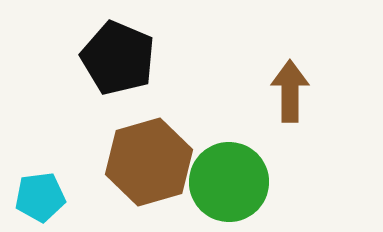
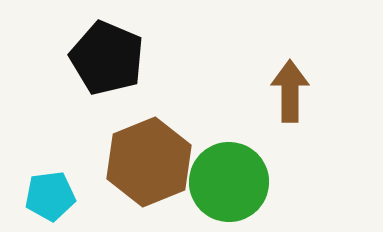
black pentagon: moved 11 px left
brown hexagon: rotated 6 degrees counterclockwise
cyan pentagon: moved 10 px right, 1 px up
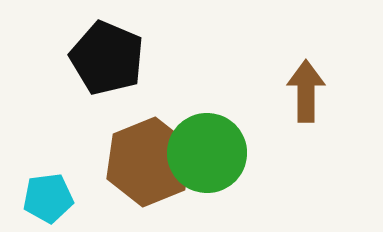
brown arrow: moved 16 px right
green circle: moved 22 px left, 29 px up
cyan pentagon: moved 2 px left, 2 px down
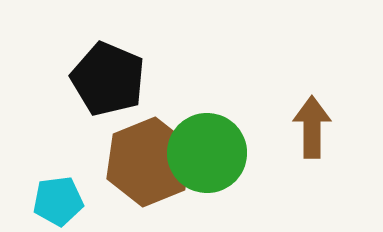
black pentagon: moved 1 px right, 21 px down
brown arrow: moved 6 px right, 36 px down
cyan pentagon: moved 10 px right, 3 px down
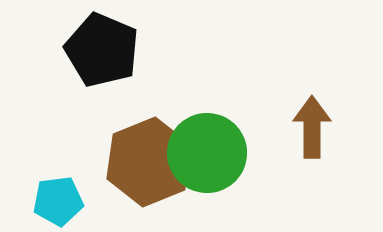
black pentagon: moved 6 px left, 29 px up
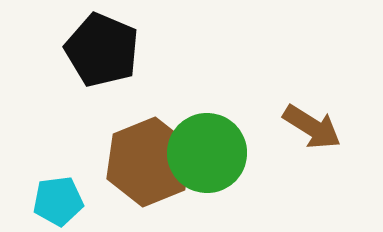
brown arrow: rotated 122 degrees clockwise
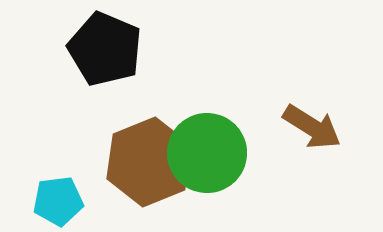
black pentagon: moved 3 px right, 1 px up
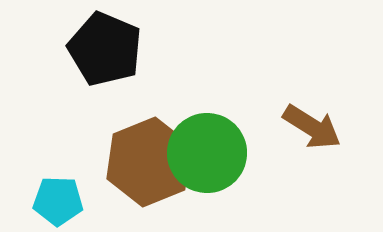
cyan pentagon: rotated 9 degrees clockwise
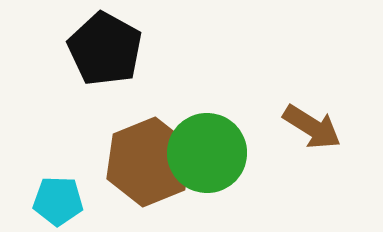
black pentagon: rotated 6 degrees clockwise
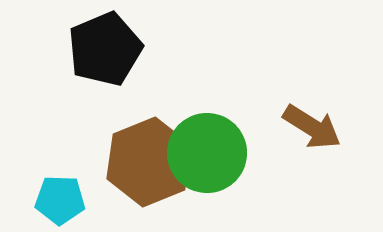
black pentagon: rotated 20 degrees clockwise
cyan pentagon: moved 2 px right, 1 px up
